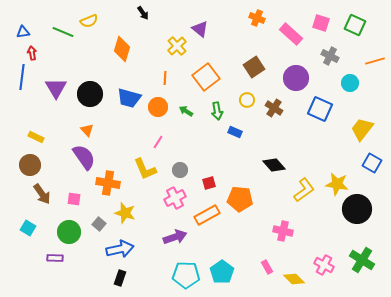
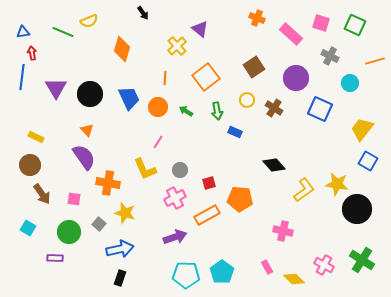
blue trapezoid at (129, 98): rotated 130 degrees counterclockwise
blue square at (372, 163): moved 4 px left, 2 px up
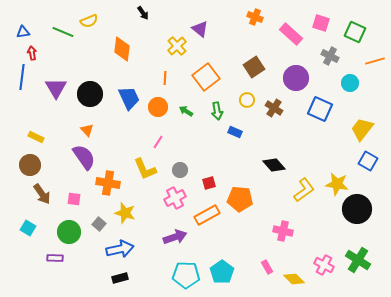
orange cross at (257, 18): moved 2 px left, 1 px up
green square at (355, 25): moved 7 px down
orange diamond at (122, 49): rotated 10 degrees counterclockwise
green cross at (362, 260): moved 4 px left
black rectangle at (120, 278): rotated 56 degrees clockwise
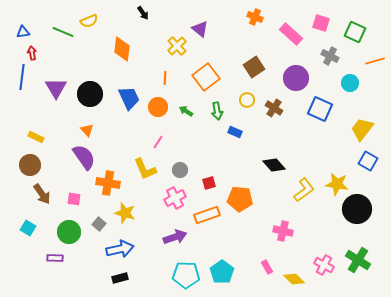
orange rectangle at (207, 215): rotated 10 degrees clockwise
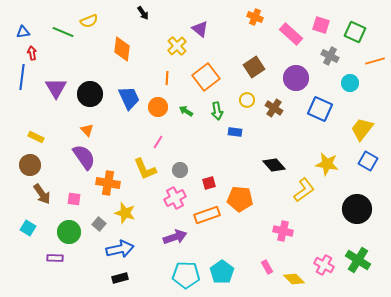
pink square at (321, 23): moved 2 px down
orange line at (165, 78): moved 2 px right
blue rectangle at (235, 132): rotated 16 degrees counterclockwise
yellow star at (337, 184): moved 10 px left, 20 px up
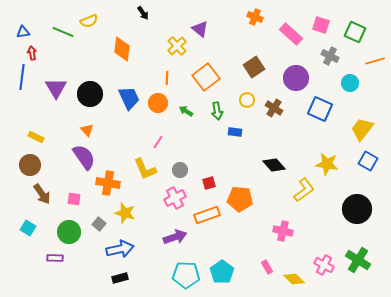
orange circle at (158, 107): moved 4 px up
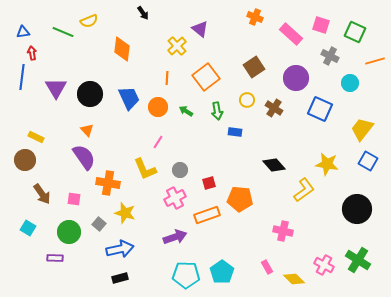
orange circle at (158, 103): moved 4 px down
brown circle at (30, 165): moved 5 px left, 5 px up
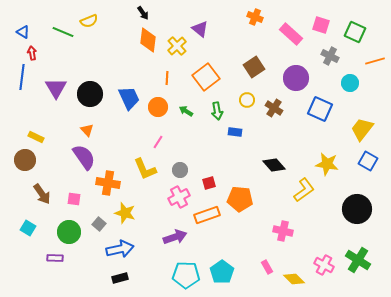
blue triangle at (23, 32): rotated 40 degrees clockwise
orange diamond at (122, 49): moved 26 px right, 9 px up
pink cross at (175, 198): moved 4 px right, 1 px up
